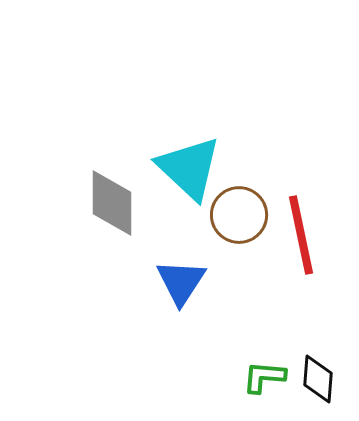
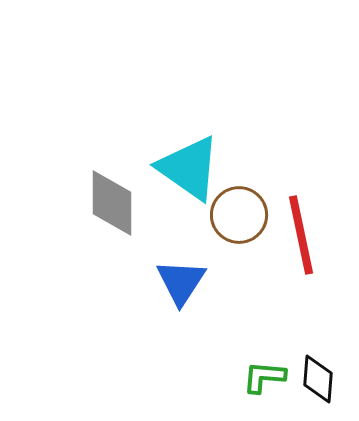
cyan triangle: rotated 8 degrees counterclockwise
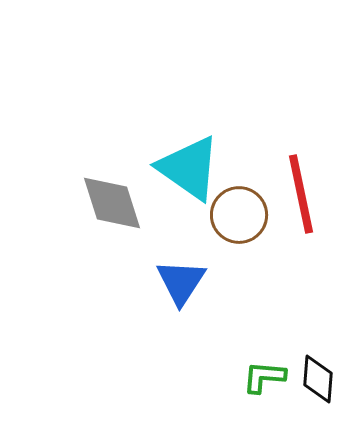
gray diamond: rotated 18 degrees counterclockwise
red line: moved 41 px up
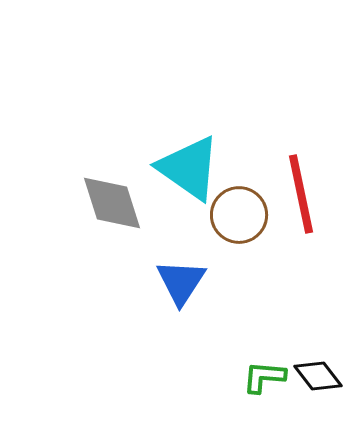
black diamond: moved 3 px up; rotated 42 degrees counterclockwise
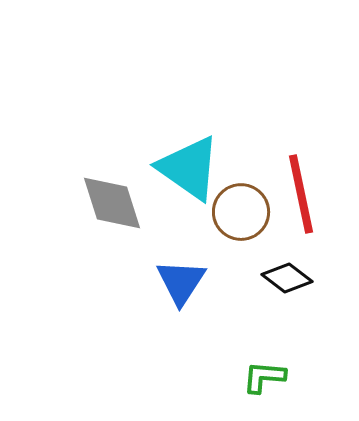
brown circle: moved 2 px right, 3 px up
black diamond: moved 31 px left, 98 px up; rotated 15 degrees counterclockwise
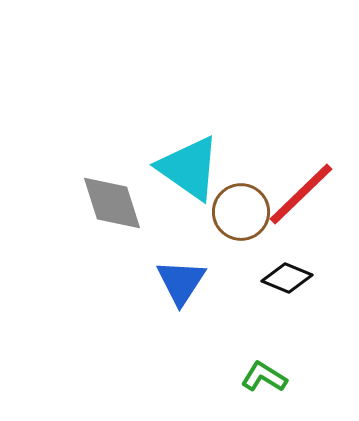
red line: rotated 58 degrees clockwise
black diamond: rotated 15 degrees counterclockwise
green L-shape: rotated 27 degrees clockwise
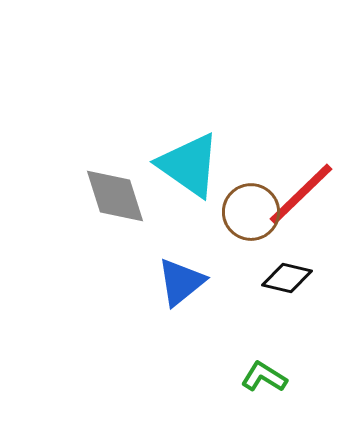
cyan triangle: moved 3 px up
gray diamond: moved 3 px right, 7 px up
brown circle: moved 10 px right
black diamond: rotated 9 degrees counterclockwise
blue triangle: rotated 18 degrees clockwise
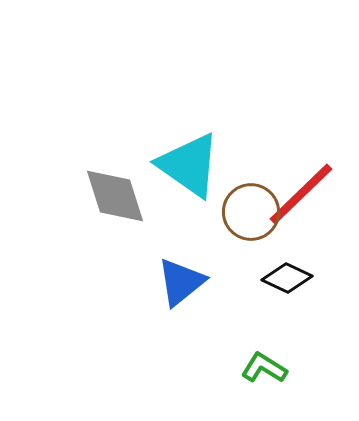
black diamond: rotated 12 degrees clockwise
green L-shape: moved 9 px up
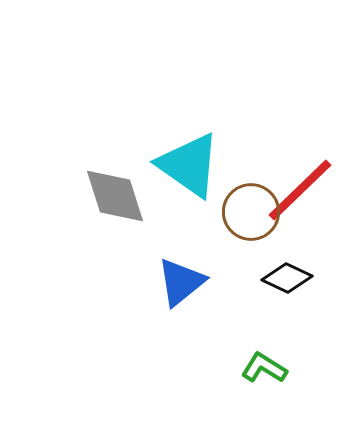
red line: moved 1 px left, 4 px up
